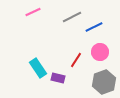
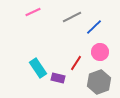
blue line: rotated 18 degrees counterclockwise
red line: moved 3 px down
gray hexagon: moved 5 px left
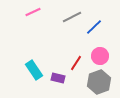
pink circle: moved 4 px down
cyan rectangle: moved 4 px left, 2 px down
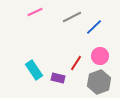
pink line: moved 2 px right
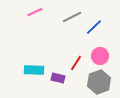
cyan rectangle: rotated 54 degrees counterclockwise
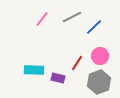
pink line: moved 7 px right, 7 px down; rotated 28 degrees counterclockwise
red line: moved 1 px right
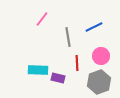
gray line: moved 4 px left, 20 px down; rotated 72 degrees counterclockwise
blue line: rotated 18 degrees clockwise
pink circle: moved 1 px right
red line: rotated 35 degrees counterclockwise
cyan rectangle: moved 4 px right
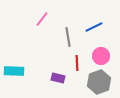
cyan rectangle: moved 24 px left, 1 px down
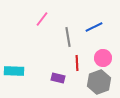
pink circle: moved 2 px right, 2 px down
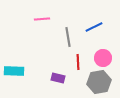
pink line: rotated 49 degrees clockwise
red line: moved 1 px right, 1 px up
gray hexagon: rotated 10 degrees clockwise
